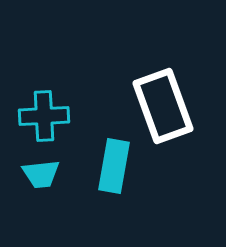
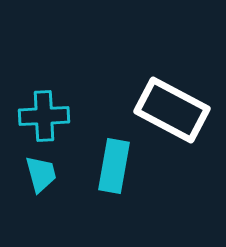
white rectangle: moved 9 px right, 4 px down; rotated 42 degrees counterclockwise
cyan trapezoid: rotated 99 degrees counterclockwise
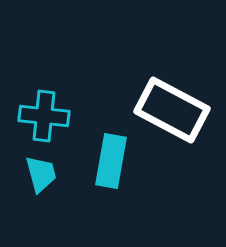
cyan cross: rotated 9 degrees clockwise
cyan rectangle: moved 3 px left, 5 px up
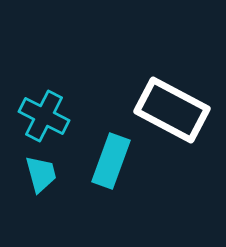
cyan cross: rotated 21 degrees clockwise
cyan rectangle: rotated 10 degrees clockwise
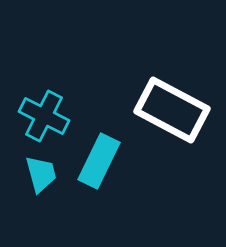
cyan rectangle: moved 12 px left; rotated 6 degrees clockwise
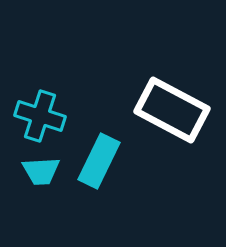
cyan cross: moved 4 px left; rotated 9 degrees counterclockwise
cyan trapezoid: moved 3 px up; rotated 102 degrees clockwise
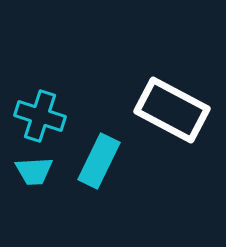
cyan trapezoid: moved 7 px left
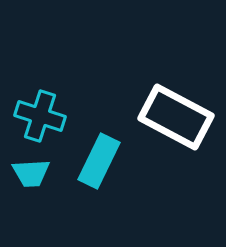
white rectangle: moved 4 px right, 7 px down
cyan trapezoid: moved 3 px left, 2 px down
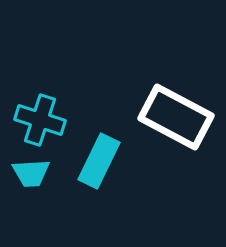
cyan cross: moved 4 px down
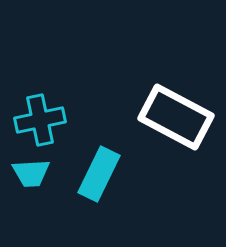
cyan cross: rotated 30 degrees counterclockwise
cyan rectangle: moved 13 px down
